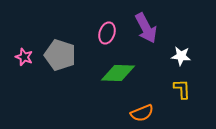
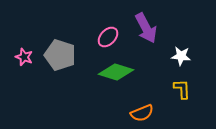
pink ellipse: moved 1 px right, 4 px down; rotated 25 degrees clockwise
green diamond: moved 2 px left, 1 px up; rotated 16 degrees clockwise
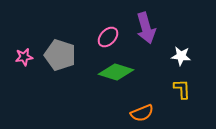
purple arrow: rotated 12 degrees clockwise
pink star: rotated 30 degrees counterclockwise
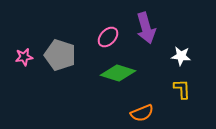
green diamond: moved 2 px right, 1 px down
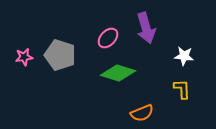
pink ellipse: moved 1 px down
white star: moved 3 px right
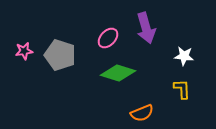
pink star: moved 6 px up
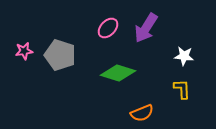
purple arrow: rotated 48 degrees clockwise
pink ellipse: moved 10 px up
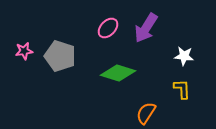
gray pentagon: moved 1 px down
orange semicircle: moved 4 px right; rotated 145 degrees clockwise
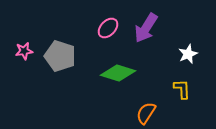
white star: moved 4 px right, 2 px up; rotated 30 degrees counterclockwise
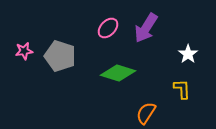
white star: rotated 12 degrees counterclockwise
